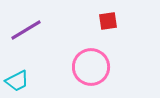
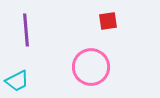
purple line: rotated 64 degrees counterclockwise
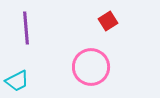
red square: rotated 24 degrees counterclockwise
purple line: moved 2 px up
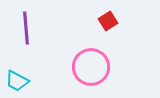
cyan trapezoid: rotated 55 degrees clockwise
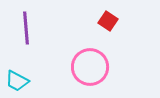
red square: rotated 24 degrees counterclockwise
pink circle: moved 1 px left
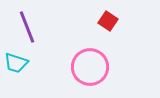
purple line: moved 1 px right, 1 px up; rotated 16 degrees counterclockwise
cyan trapezoid: moved 1 px left, 18 px up; rotated 10 degrees counterclockwise
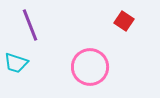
red square: moved 16 px right
purple line: moved 3 px right, 2 px up
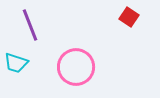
red square: moved 5 px right, 4 px up
pink circle: moved 14 px left
